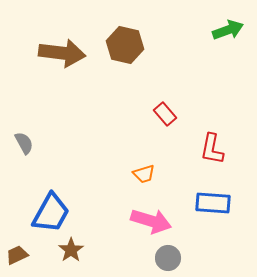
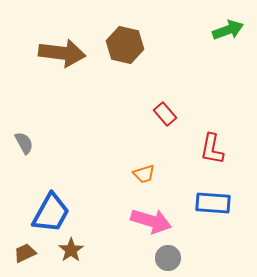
brown trapezoid: moved 8 px right, 2 px up
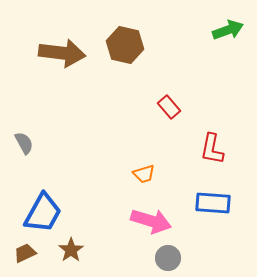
red rectangle: moved 4 px right, 7 px up
blue trapezoid: moved 8 px left
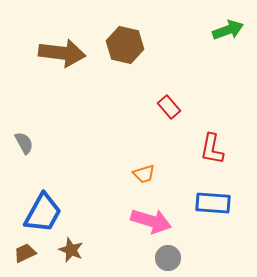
brown star: rotated 15 degrees counterclockwise
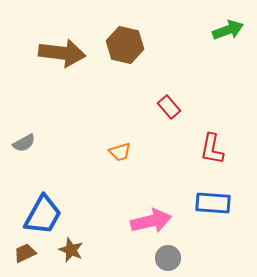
gray semicircle: rotated 90 degrees clockwise
orange trapezoid: moved 24 px left, 22 px up
blue trapezoid: moved 2 px down
pink arrow: rotated 30 degrees counterclockwise
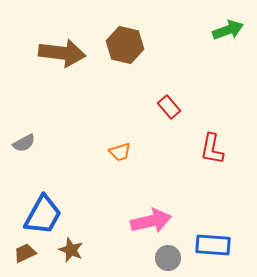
blue rectangle: moved 42 px down
